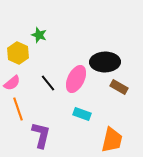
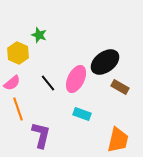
black ellipse: rotated 36 degrees counterclockwise
brown rectangle: moved 1 px right
orange trapezoid: moved 6 px right
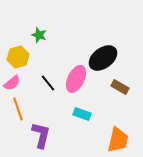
yellow hexagon: moved 4 px down; rotated 20 degrees clockwise
black ellipse: moved 2 px left, 4 px up
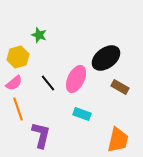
black ellipse: moved 3 px right
pink semicircle: moved 2 px right
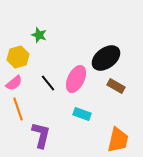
brown rectangle: moved 4 px left, 1 px up
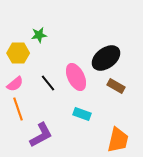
green star: rotated 28 degrees counterclockwise
yellow hexagon: moved 4 px up; rotated 15 degrees clockwise
pink ellipse: moved 2 px up; rotated 52 degrees counterclockwise
pink semicircle: moved 1 px right, 1 px down
purple L-shape: rotated 48 degrees clockwise
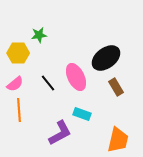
brown rectangle: moved 1 px down; rotated 30 degrees clockwise
orange line: moved 1 px right, 1 px down; rotated 15 degrees clockwise
purple L-shape: moved 19 px right, 2 px up
